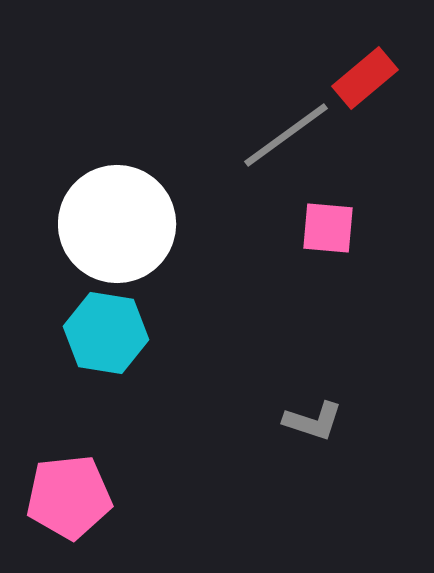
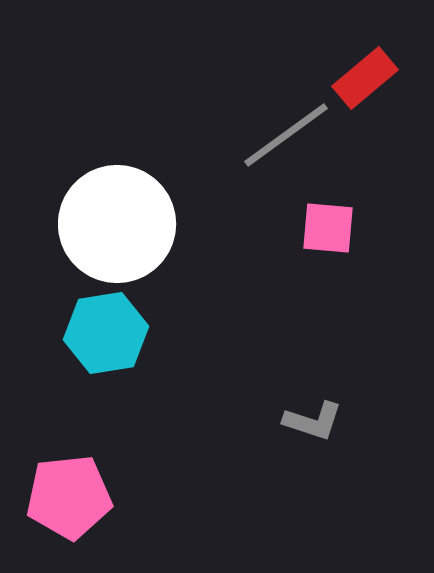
cyan hexagon: rotated 18 degrees counterclockwise
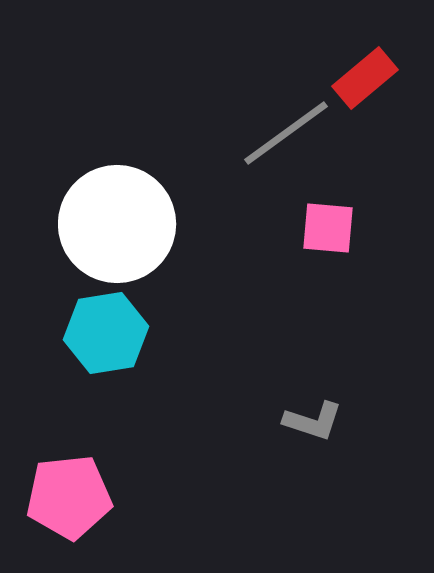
gray line: moved 2 px up
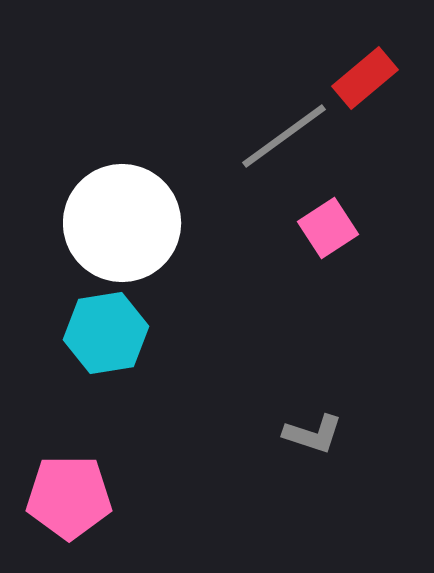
gray line: moved 2 px left, 3 px down
white circle: moved 5 px right, 1 px up
pink square: rotated 38 degrees counterclockwise
gray L-shape: moved 13 px down
pink pentagon: rotated 6 degrees clockwise
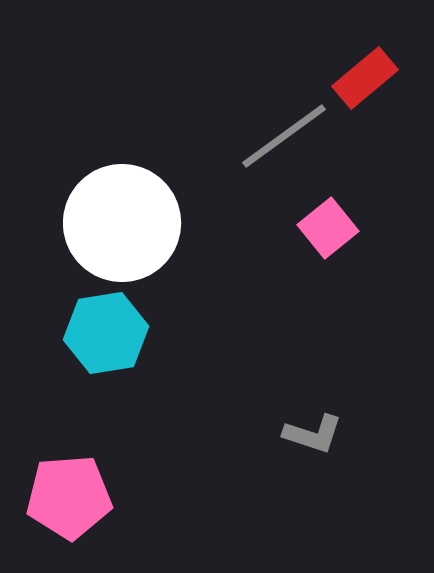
pink square: rotated 6 degrees counterclockwise
pink pentagon: rotated 4 degrees counterclockwise
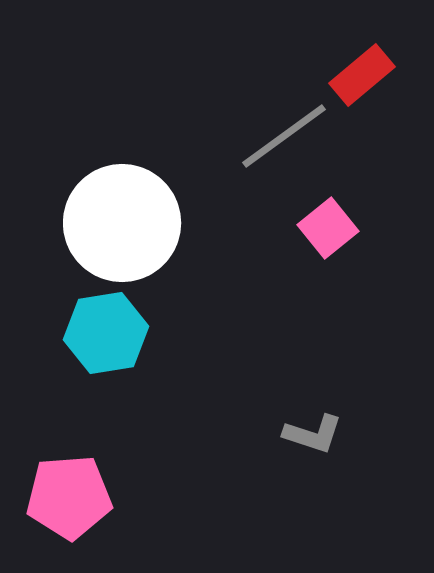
red rectangle: moved 3 px left, 3 px up
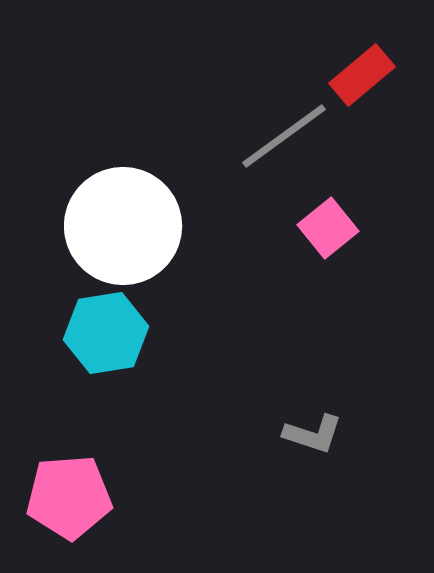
white circle: moved 1 px right, 3 px down
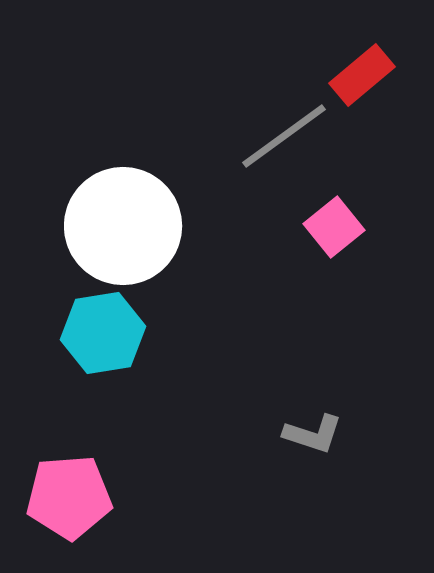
pink square: moved 6 px right, 1 px up
cyan hexagon: moved 3 px left
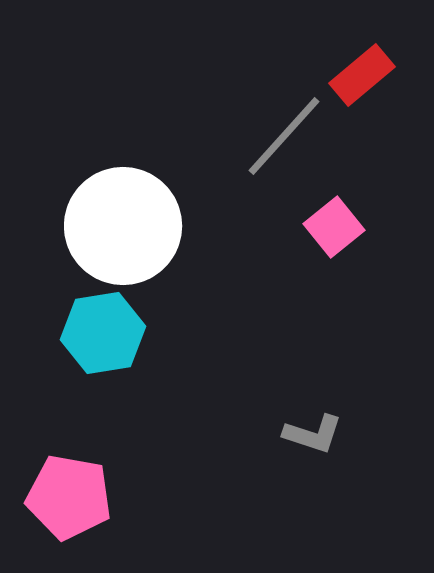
gray line: rotated 12 degrees counterclockwise
pink pentagon: rotated 14 degrees clockwise
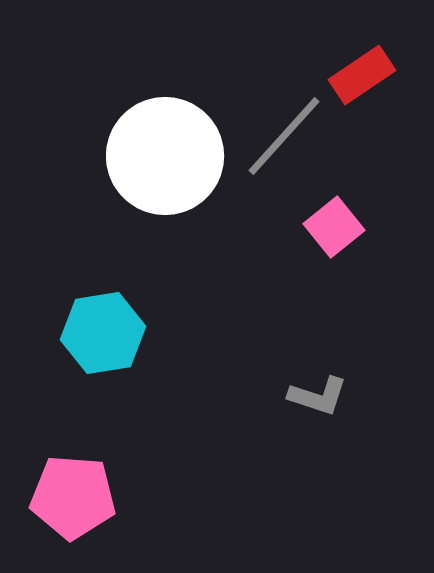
red rectangle: rotated 6 degrees clockwise
white circle: moved 42 px right, 70 px up
gray L-shape: moved 5 px right, 38 px up
pink pentagon: moved 4 px right; rotated 6 degrees counterclockwise
